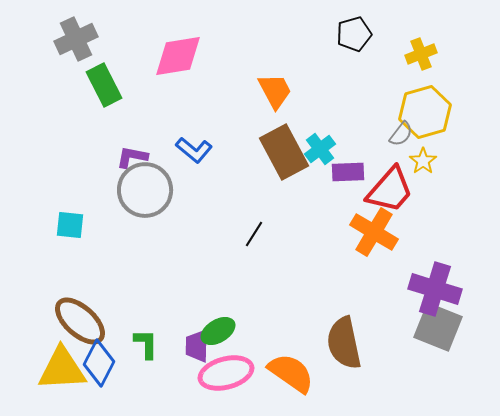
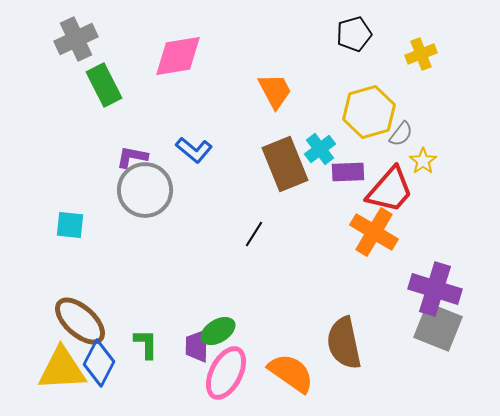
yellow hexagon: moved 56 px left
brown rectangle: moved 1 px right, 12 px down; rotated 6 degrees clockwise
pink ellipse: rotated 48 degrees counterclockwise
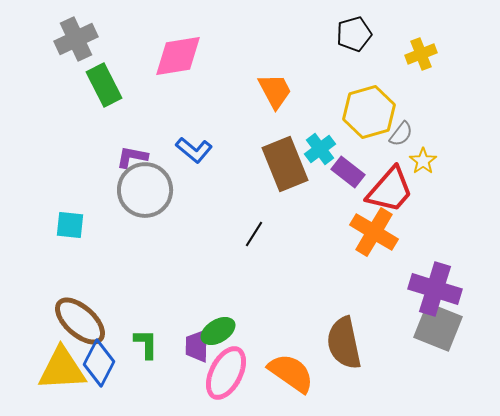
purple rectangle: rotated 40 degrees clockwise
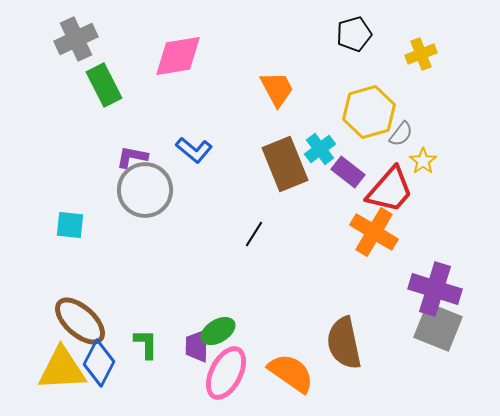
orange trapezoid: moved 2 px right, 2 px up
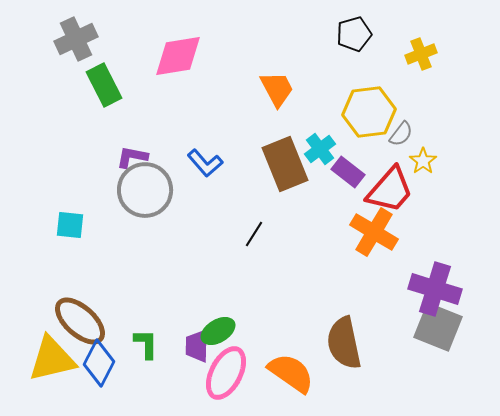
yellow hexagon: rotated 9 degrees clockwise
blue L-shape: moved 11 px right, 13 px down; rotated 9 degrees clockwise
yellow triangle: moved 10 px left, 10 px up; rotated 10 degrees counterclockwise
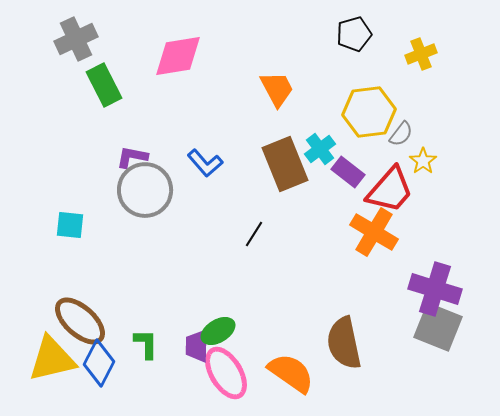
pink ellipse: rotated 58 degrees counterclockwise
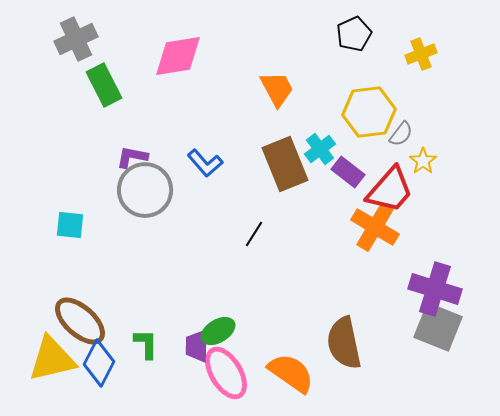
black pentagon: rotated 8 degrees counterclockwise
orange cross: moved 1 px right, 5 px up
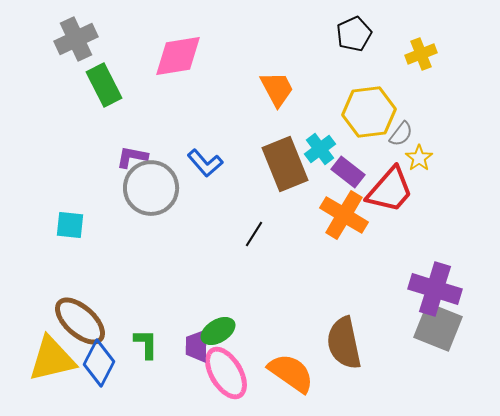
yellow star: moved 4 px left, 3 px up
gray circle: moved 6 px right, 2 px up
orange cross: moved 31 px left, 12 px up
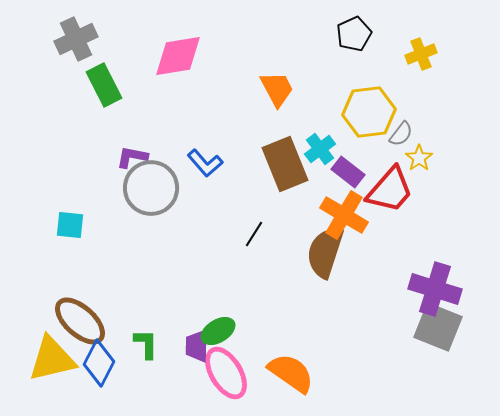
brown semicircle: moved 19 px left, 91 px up; rotated 30 degrees clockwise
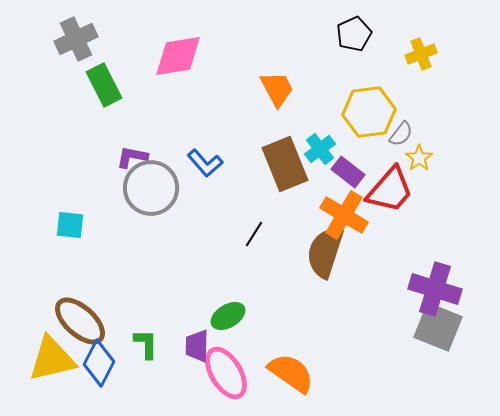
green ellipse: moved 10 px right, 15 px up
